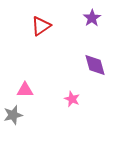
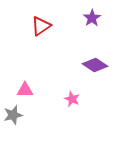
purple diamond: rotated 40 degrees counterclockwise
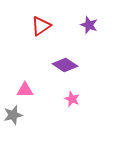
purple star: moved 3 px left, 7 px down; rotated 18 degrees counterclockwise
purple diamond: moved 30 px left
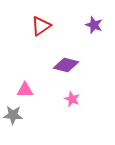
purple star: moved 5 px right
purple diamond: moved 1 px right; rotated 20 degrees counterclockwise
gray star: rotated 18 degrees clockwise
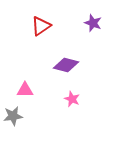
purple star: moved 1 px left, 2 px up
gray star: moved 1 px down; rotated 12 degrees counterclockwise
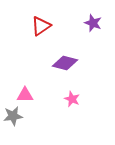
purple diamond: moved 1 px left, 2 px up
pink triangle: moved 5 px down
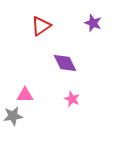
purple diamond: rotated 50 degrees clockwise
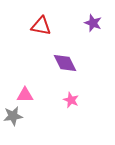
red triangle: rotated 45 degrees clockwise
pink star: moved 1 px left, 1 px down
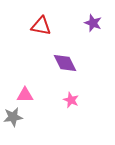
gray star: moved 1 px down
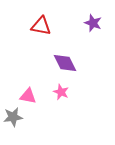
pink triangle: moved 3 px right, 1 px down; rotated 12 degrees clockwise
pink star: moved 10 px left, 8 px up
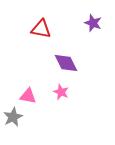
red triangle: moved 3 px down
purple diamond: moved 1 px right
gray star: rotated 18 degrees counterclockwise
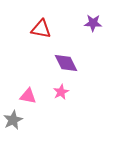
purple star: rotated 18 degrees counterclockwise
pink star: rotated 21 degrees clockwise
gray star: moved 3 px down
